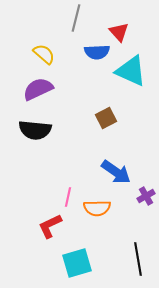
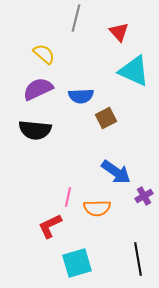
blue semicircle: moved 16 px left, 44 px down
cyan triangle: moved 3 px right
purple cross: moved 2 px left
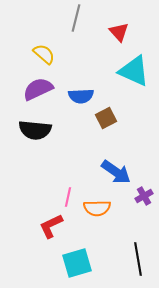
red L-shape: moved 1 px right
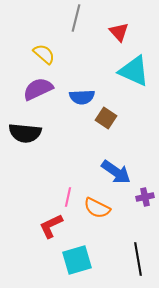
blue semicircle: moved 1 px right, 1 px down
brown square: rotated 30 degrees counterclockwise
black semicircle: moved 10 px left, 3 px down
purple cross: moved 1 px right, 1 px down; rotated 18 degrees clockwise
orange semicircle: rotated 28 degrees clockwise
cyan square: moved 3 px up
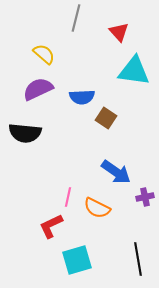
cyan triangle: rotated 16 degrees counterclockwise
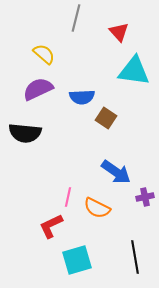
black line: moved 3 px left, 2 px up
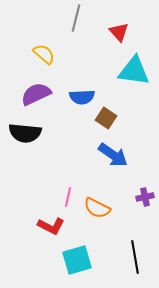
purple semicircle: moved 2 px left, 5 px down
blue arrow: moved 3 px left, 17 px up
red L-shape: rotated 128 degrees counterclockwise
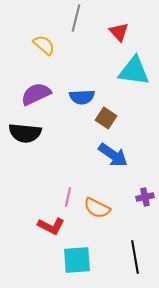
yellow semicircle: moved 9 px up
cyan square: rotated 12 degrees clockwise
